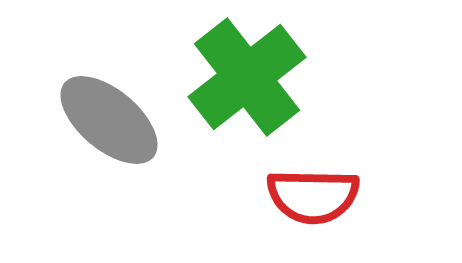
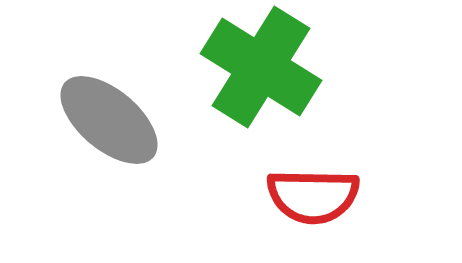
green cross: moved 14 px right, 10 px up; rotated 20 degrees counterclockwise
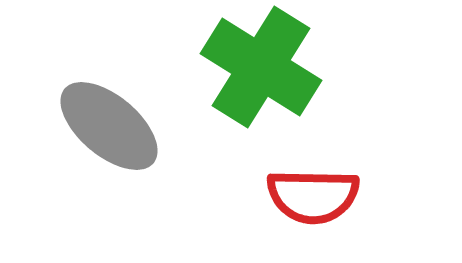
gray ellipse: moved 6 px down
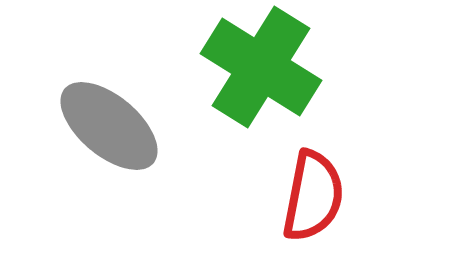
red semicircle: rotated 80 degrees counterclockwise
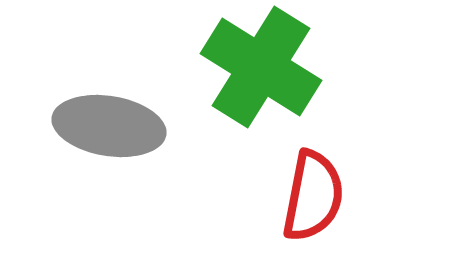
gray ellipse: rotated 31 degrees counterclockwise
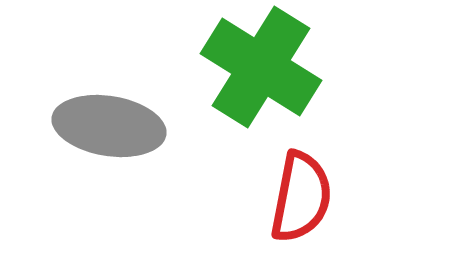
red semicircle: moved 12 px left, 1 px down
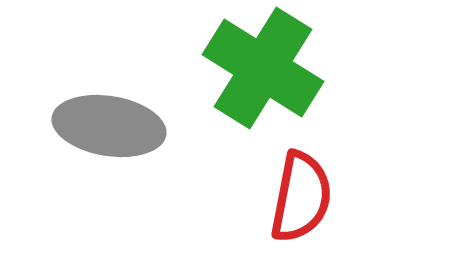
green cross: moved 2 px right, 1 px down
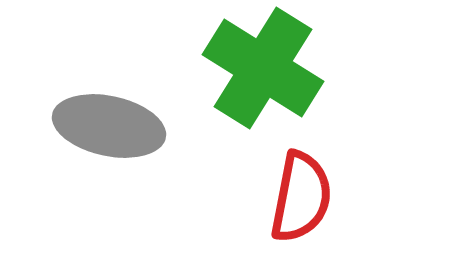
gray ellipse: rotated 3 degrees clockwise
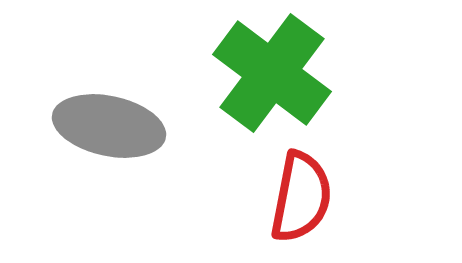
green cross: moved 9 px right, 5 px down; rotated 5 degrees clockwise
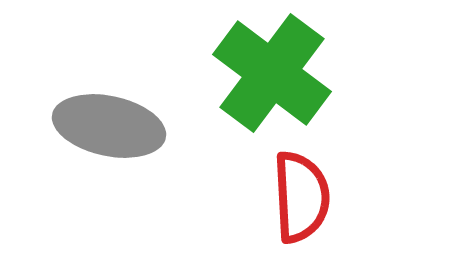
red semicircle: rotated 14 degrees counterclockwise
